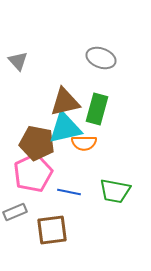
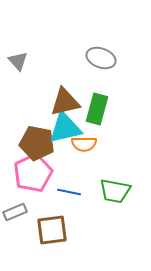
orange semicircle: moved 1 px down
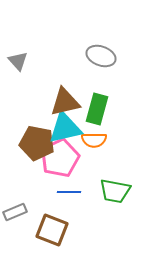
gray ellipse: moved 2 px up
orange semicircle: moved 10 px right, 4 px up
pink pentagon: moved 27 px right, 15 px up
blue line: rotated 10 degrees counterclockwise
brown square: rotated 28 degrees clockwise
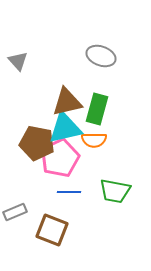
brown triangle: moved 2 px right
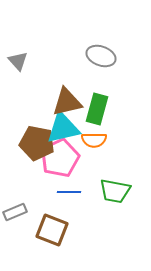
cyan triangle: moved 2 px left
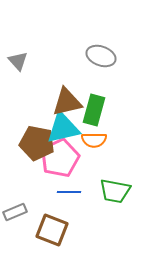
green rectangle: moved 3 px left, 1 px down
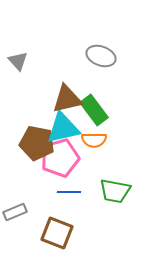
brown triangle: moved 3 px up
green rectangle: rotated 52 degrees counterclockwise
pink pentagon: rotated 9 degrees clockwise
brown square: moved 5 px right, 3 px down
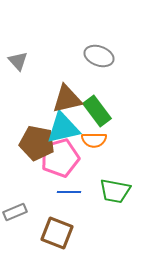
gray ellipse: moved 2 px left
green rectangle: moved 3 px right, 1 px down
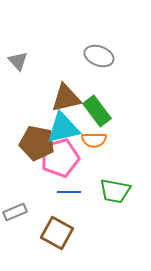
brown triangle: moved 1 px left, 1 px up
brown square: rotated 8 degrees clockwise
